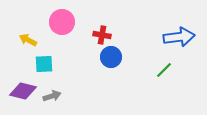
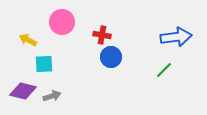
blue arrow: moved 3 px left
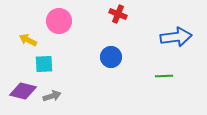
pink circle: moved 3 px left, 1 px up
red cross: moved 16 px right, 21 px up; rotated 12 degrees clockwise
green line: moved 6 px down; rotated 42 degrees clockwise
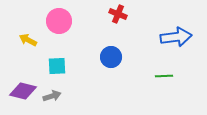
cyan square: moved 13 px right, 2 px down
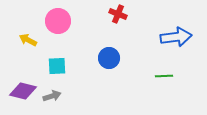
pink circle: moved 1 px left
blue circle: moved 2 px left, 1 px down
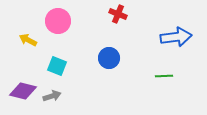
cyan square: rotated 24 degrees clockwise
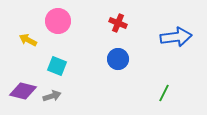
red cross: moved 9 px down
blue circle: moved 9 px right, 1 px down
green line: moved 17 px down; rotated 60 degrees counterclockwise
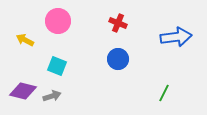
yellow arrow: moved 3 px left
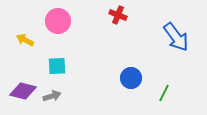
red cross: moved 8 px up
blue arrow: rotated 60 degrees clockwise
blue circle: moved 13 px right, 19 px down
cyan square: rotated 24 degrees counterclockwise
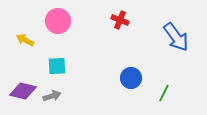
red cross: moved 2 px right, 5 px down
